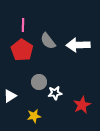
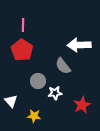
gray semicircle: moved 15 px right, 25 px down
white arrow: moved 1 px right
gray circle: moved 1 px left, 1 px up
white triangle: moved 1 px right, 5 px down; rotated 40 degrees counterclockwise
yellow star: rotated 16 degrees clockwise
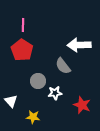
red star: rotated 24 degrees counterclockwise
yellow star: moved 1 px left, 1 px down
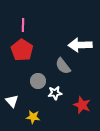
white arrow: moved 1 px right
white triangle: moved 1 px right
